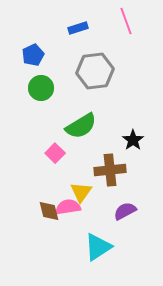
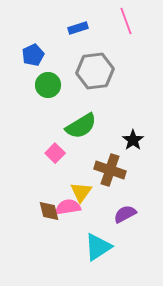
green circle: moved 7 px right, 3 px up
brown cross: rotated 24 degrees clockwise
purple semicircle: moved 3 px down
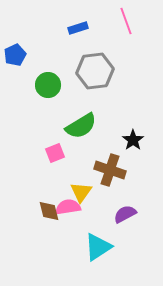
blue pentagon: moved 18 px left
pink square: rotated 24 degrees clockwise
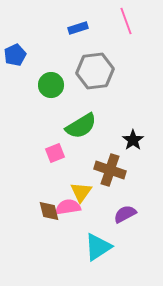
green circle: moved 3 px right
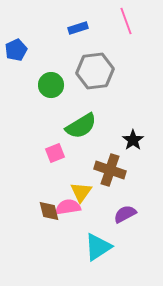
blue pentagon: moved 1 px right, 5 px up
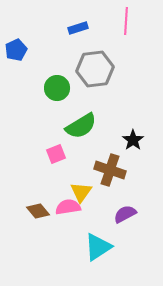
pink line: rotated 24 degrees clockwise
gray hexagon: moved 2 px up
green circle: moved 6 px right, 3 px down
pink square: moved 1 px right, 1 px down
brown diamond: moved 11 px left; rotated 25 degrees counterclockwise
